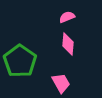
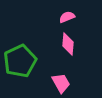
green pentagon: rotated 12 degrees clockwise
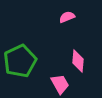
pink diamond: moved 10 px right, 17 px down
pink trapezoid: moved 1 px left, 1 px down
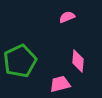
pink trapezoid: rotated 75 degrees counterclockwise
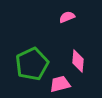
green pentagon: moved 12 px right, 3 px down
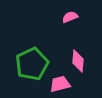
pink semicircle: moved 3 px right
